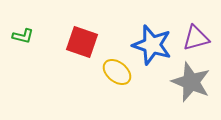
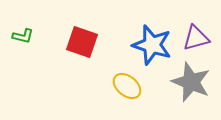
yellow ellipse: moved 10 px right, 14 px down
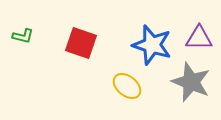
purple triangle: moved 3 px right; rotated 16 degrees clockwise
red square: moved 1 px left, 1 px down
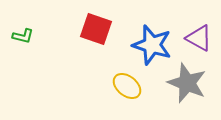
purple triangle: rotated 28 degrees clockwise
red square: moved 15 px right, 14 px up
gray star: moved 4 px left, 1 px down
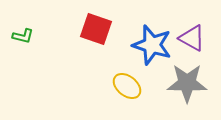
purple triangle: moved 7 px left
gray star: rotated 21 degrees counterclockwise
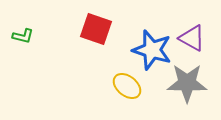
blue star: moved 5 px down
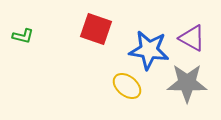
blue star: moved 3 px left; rotated 9 degrees counterclockwise
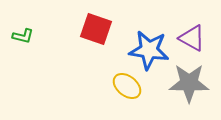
gray star: moved 2 px right
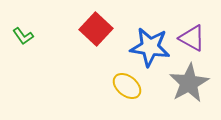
red square: rotated 24 degrees clockwise
green L-shape: rotated 40 degrees clockwise
blue star: moved 1 px right, 3 px up
gray star: rotated 30 degrees counterclockwise
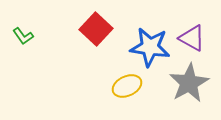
yellow ellipse: rotated 64 degrees counterclockwise
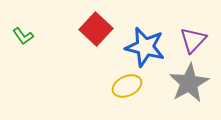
purple triangle: moved 1 px right, 2 px down; rotated 44 degrees clockwise
blue star: moved 5 px left; rotated 6 degrees clockwise
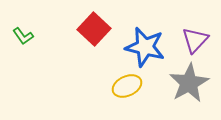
red square: moved 2 px left
purple triangle: moved 2 px right
